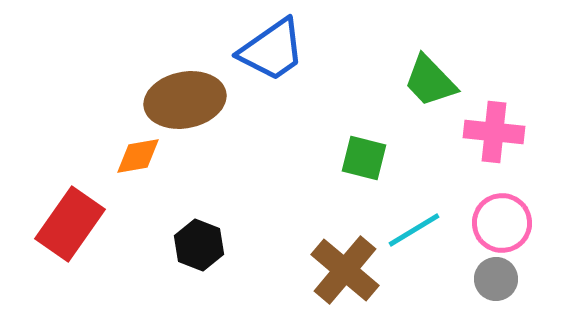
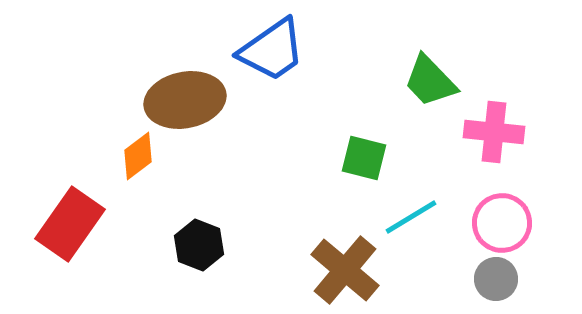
orange diamond: rotated 27 degrees counterclockwise
cyan line: moved 3 px left, 13 px up
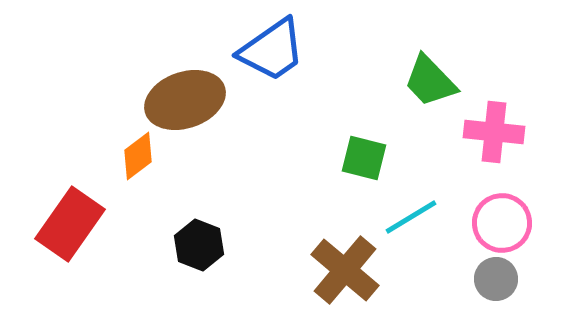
brown ellipse: rotated 8 degrees counterclockwise
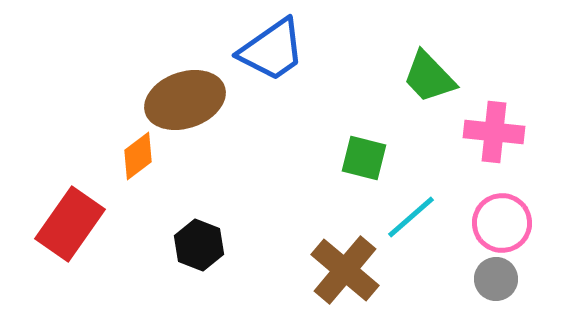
green trapezoid: moved 1 px left, 4 px up
cyan line: rotated 10 degrees counterclockwise
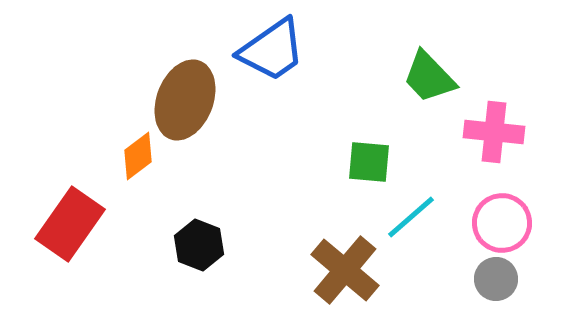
brown ellipse: rotated 50 degrees counterclockwise
green square: moved 5 px right, 4 px down; rotated 9 degrees counterclockwise
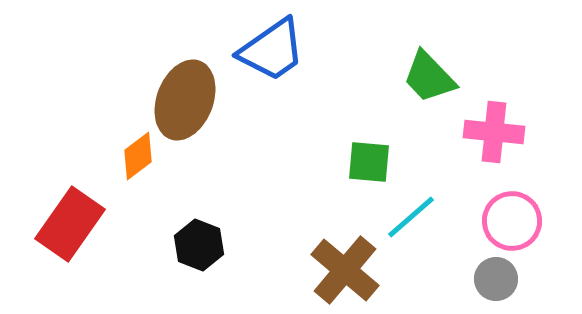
pink circle: moved 10 px right, 2 px up
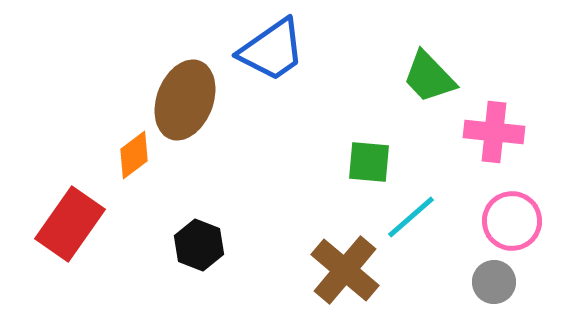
orange diamond: moved 4 px left, 1 px up
gray circle: moved 2 px left, 3 px down
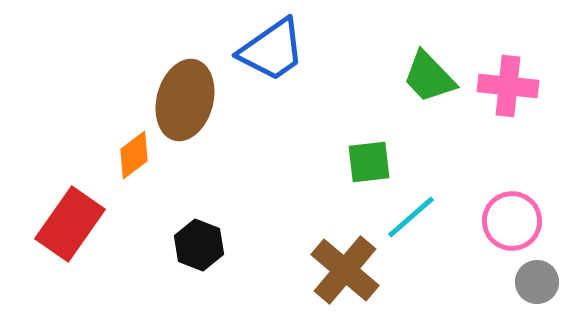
brown ellipse: rotated 6 degrees counterclockwise
pink cross: moved 14 px right, 46 px up
green square: rotated 12 degrees counterclockwise
gray circle: moved 43 px right
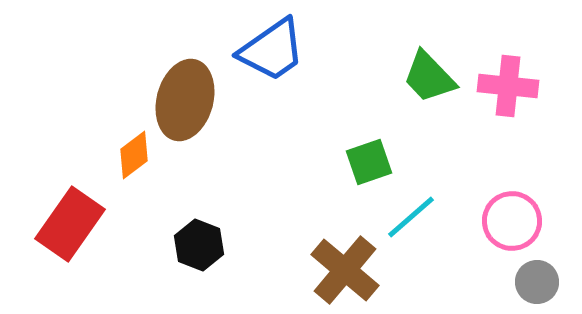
green square: rotated 12 degrees counterclockwise
